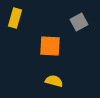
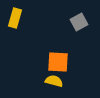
orange square: moved 8 px right, 16 px down
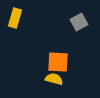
yellow semicircle: moved 2 px up
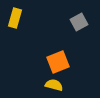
orange square: rotated 25 degrees counterclockwise
yellow semicircle: moved 6 px down
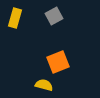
gray square: moved 25 px left, 6 px up
yellow semicircle: moved 10 px left
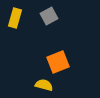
gray square: moved 5 px left
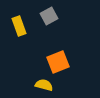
yellow rectangle: moved 4 px right, 8 px down; rotated 36 degrees counterclockwise
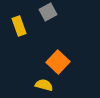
gray square: moved 1 px left, 4 px up
orange square: rotated 25 degrees counterclockwise
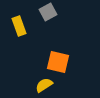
orange square: rotated 30 degrees counterclockwise
yellow semicircle: rotated 48 degrees counterclockwise
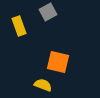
yellow semicircle: moved 1 px left; rotated 54 degrees clockwise
